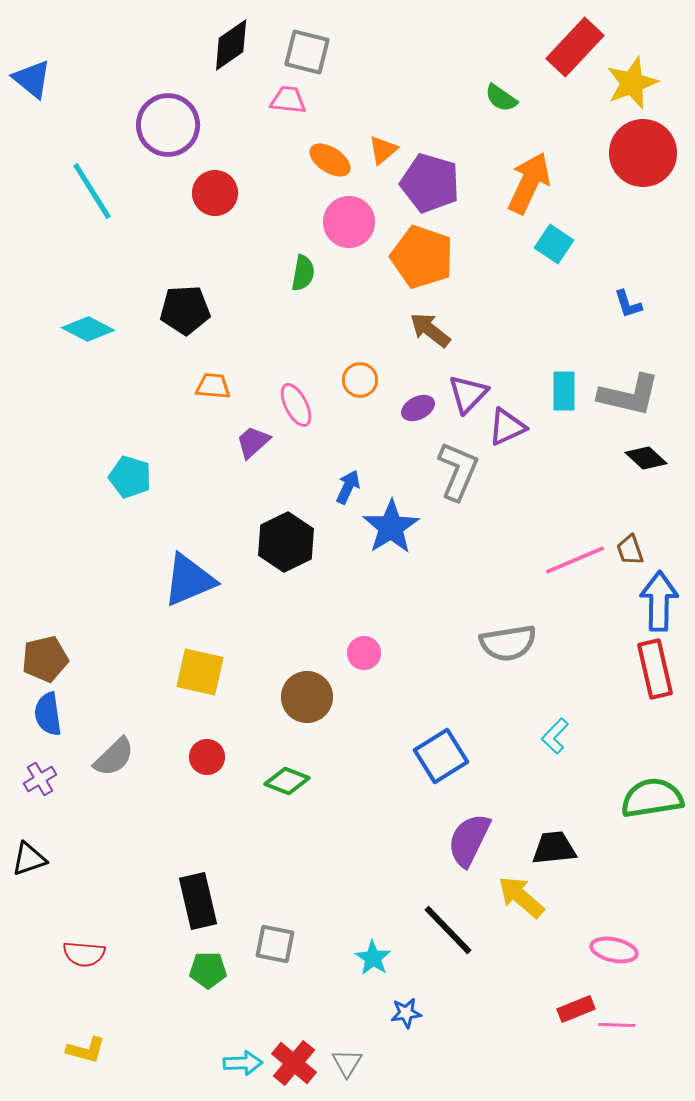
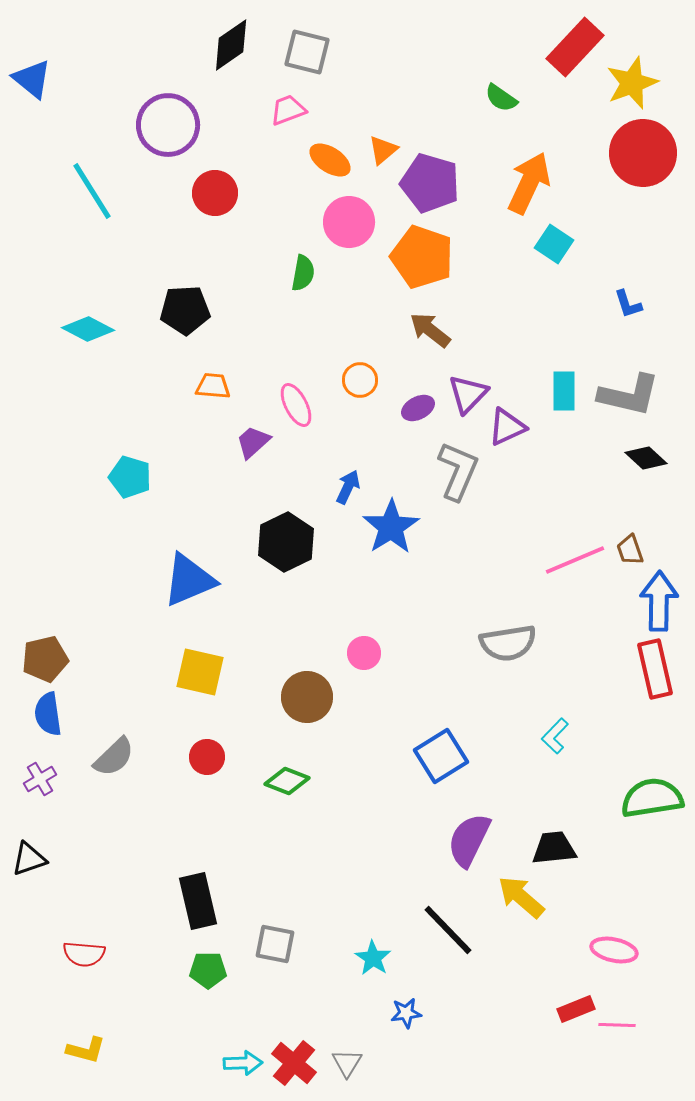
pink trapezoid at (288, 100): moved 10 px down; rotated 27 degrees counterclockwise
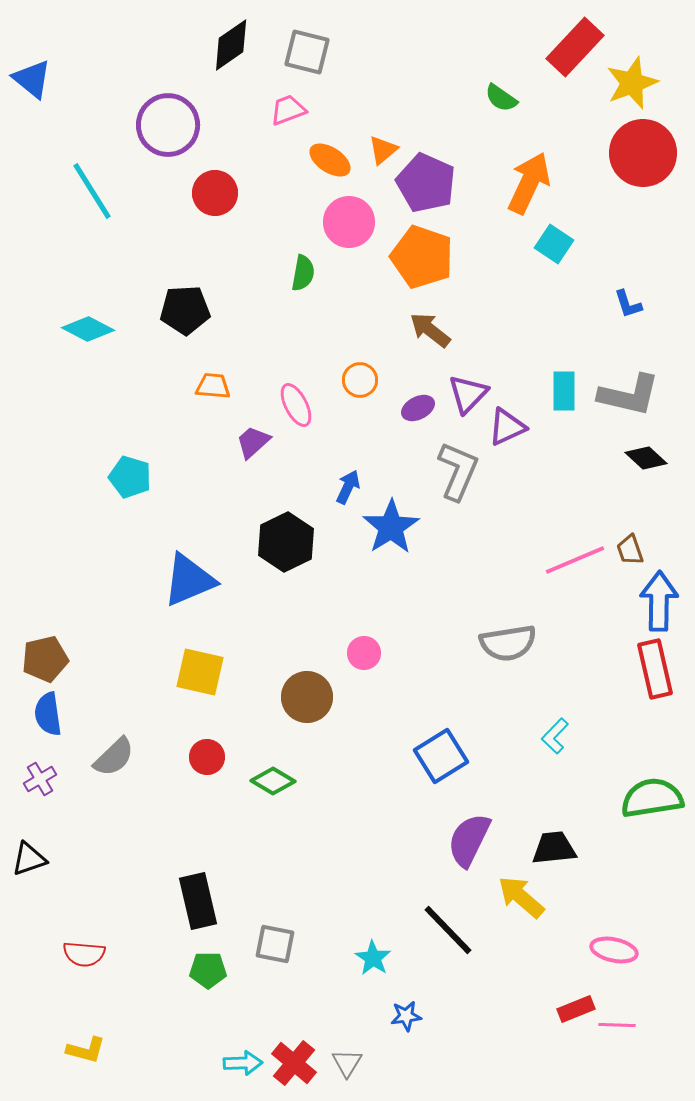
purple pentagon at (430, 183): moved 4 px left; rotated 8 degrees clockwise
green diamond at (287, 781): moved 14 px left; rotated 9 degrees clockwise
blue star at (406, 1013): moved 3 px down
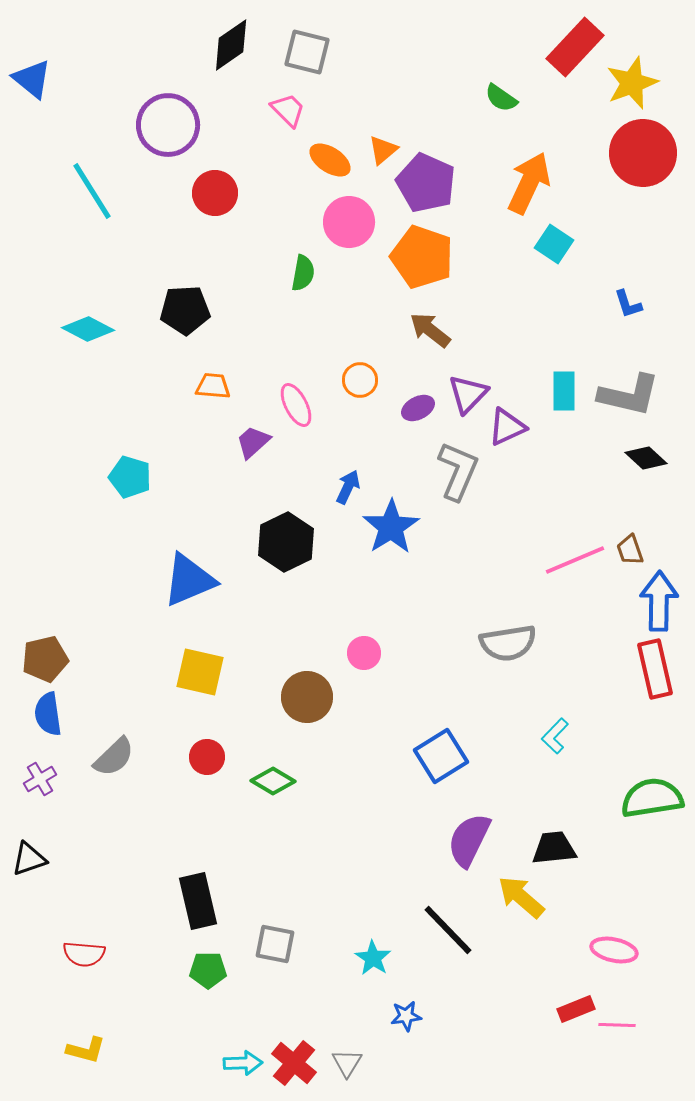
pink trapezoid at (288, 110): rotated 66 degrees clockwise
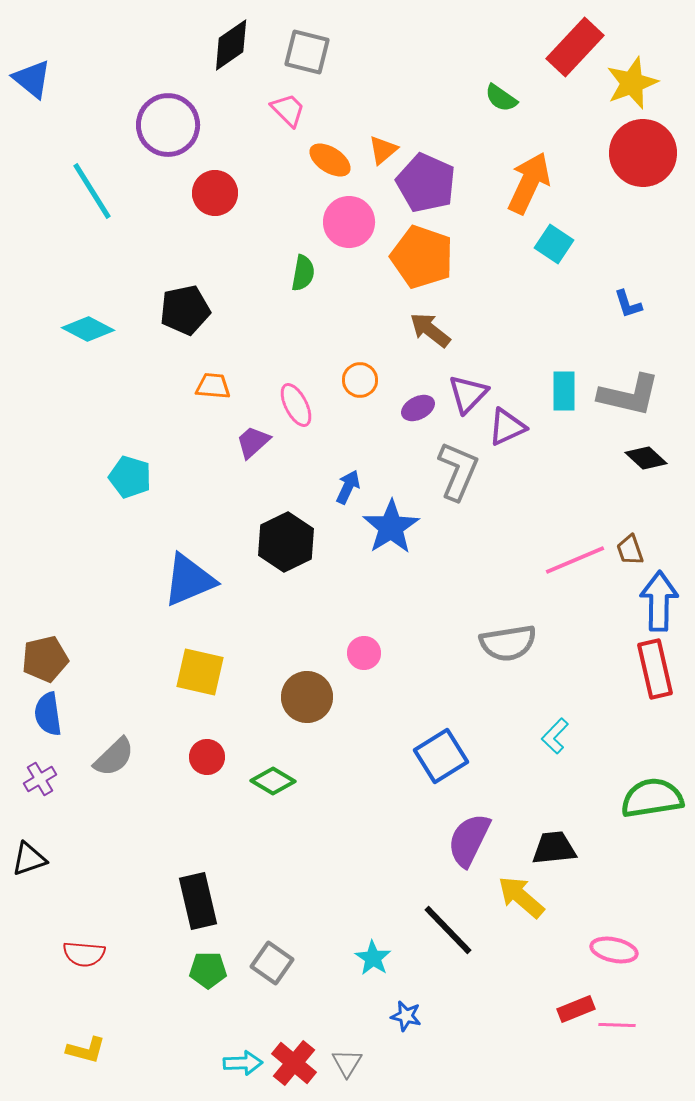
black pentagon at (185, 310): rotated 9 degrees counterclockwise
gray square at (275, 944): moved 3 px left, 19 px down; rotated 24 degrees clockwise
blue star at (406, 1016): rotated 20 degrees clockwise
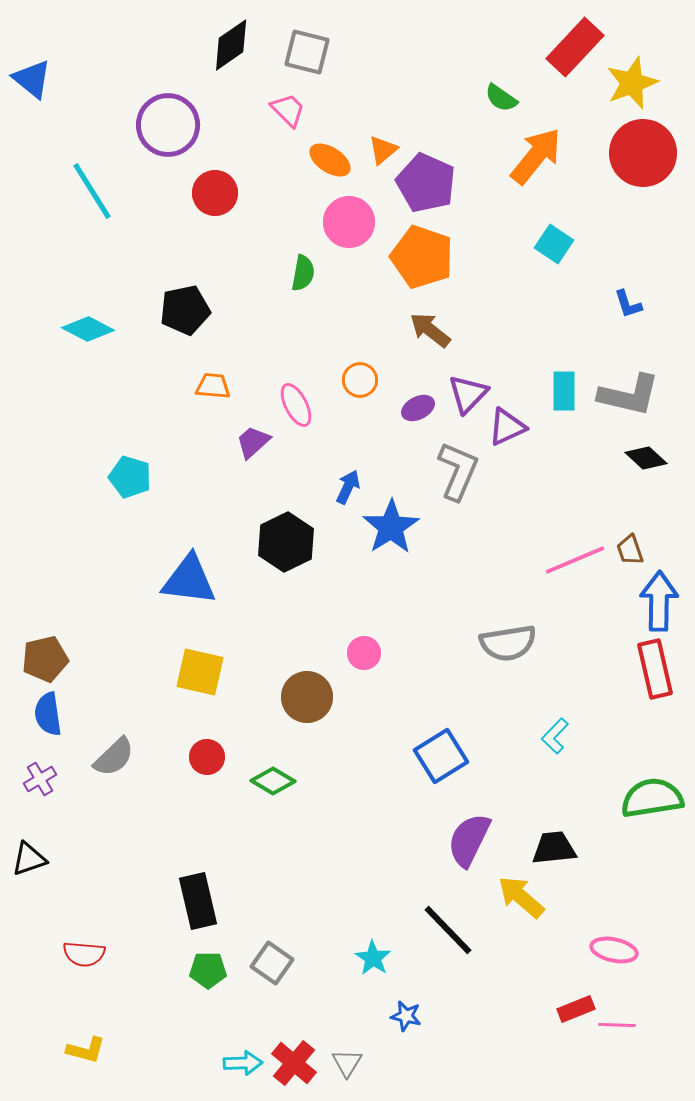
orange arrow at (529, 183): moved 7 px right, 27 px up; rotated 14 degrees clockwise
blue triangle at (189, 580): rotated 30 degrees clockwise
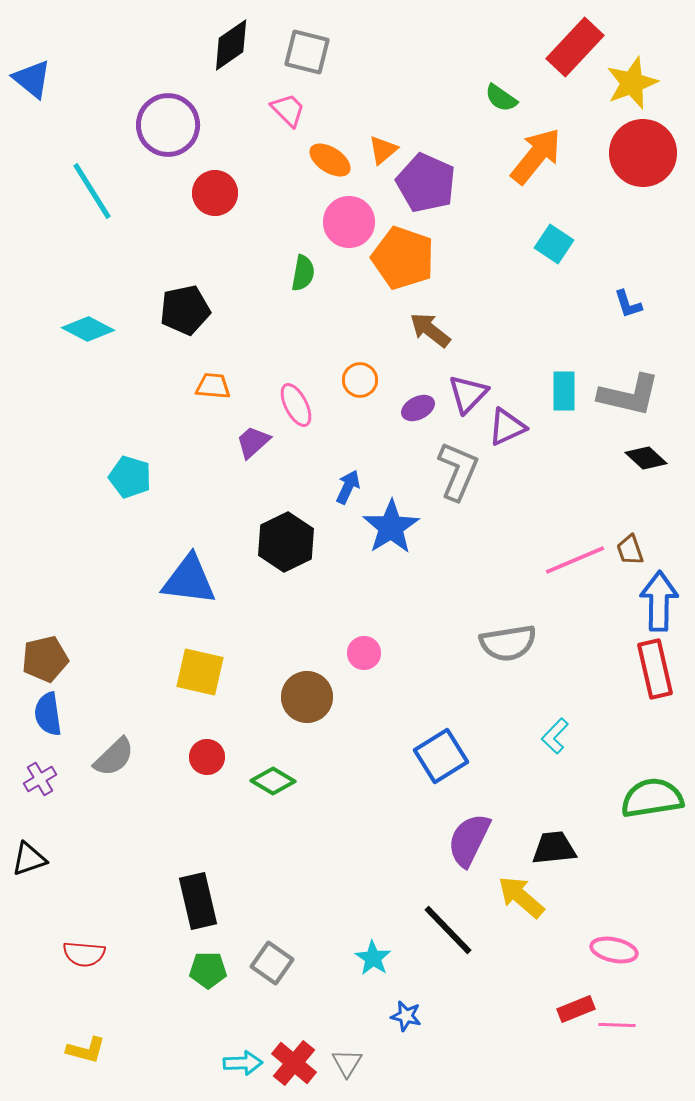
orange pentagon at (422, 257): moved 19 px left, 1 px down
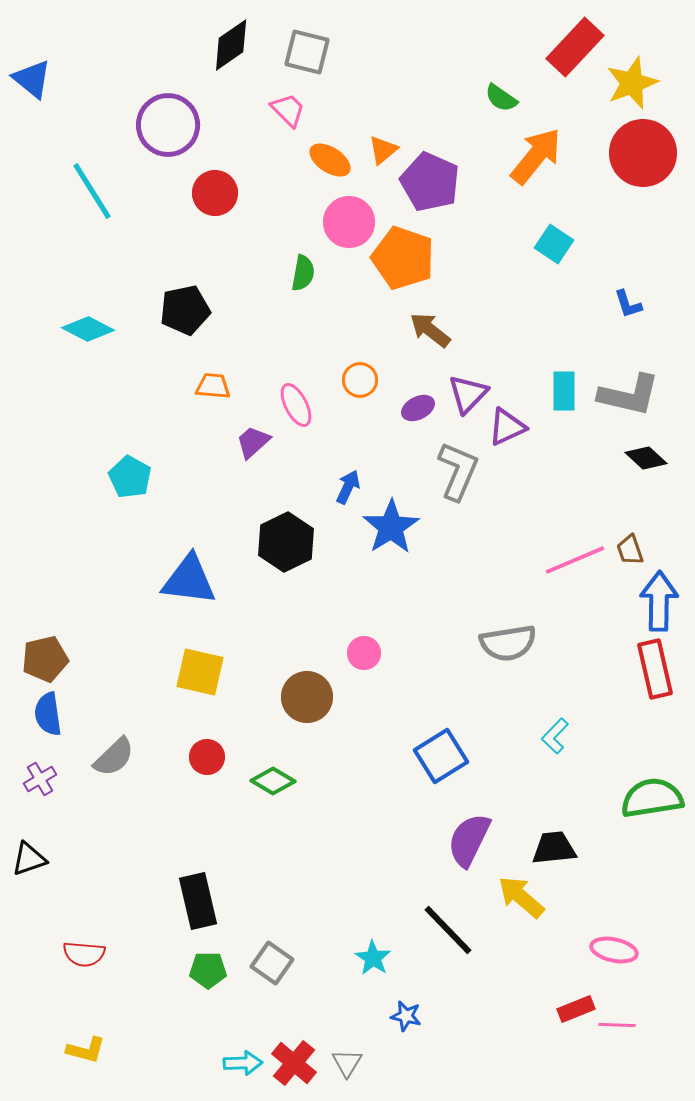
purple pentagon at (426, 183): moved 4 px right, 1 px up
cyan pentagon at (130, 477): rotated 12 degrees clockwise
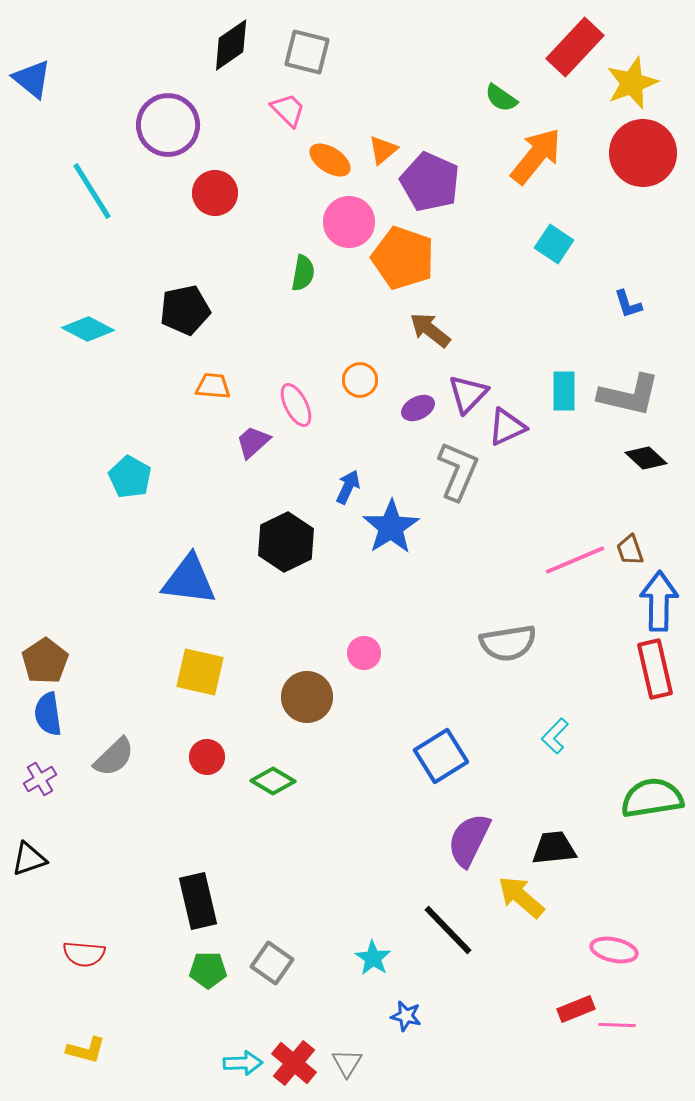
brown pentagon at (45, 659): moved 2 px down; rotated 21 degrees counterclockwise
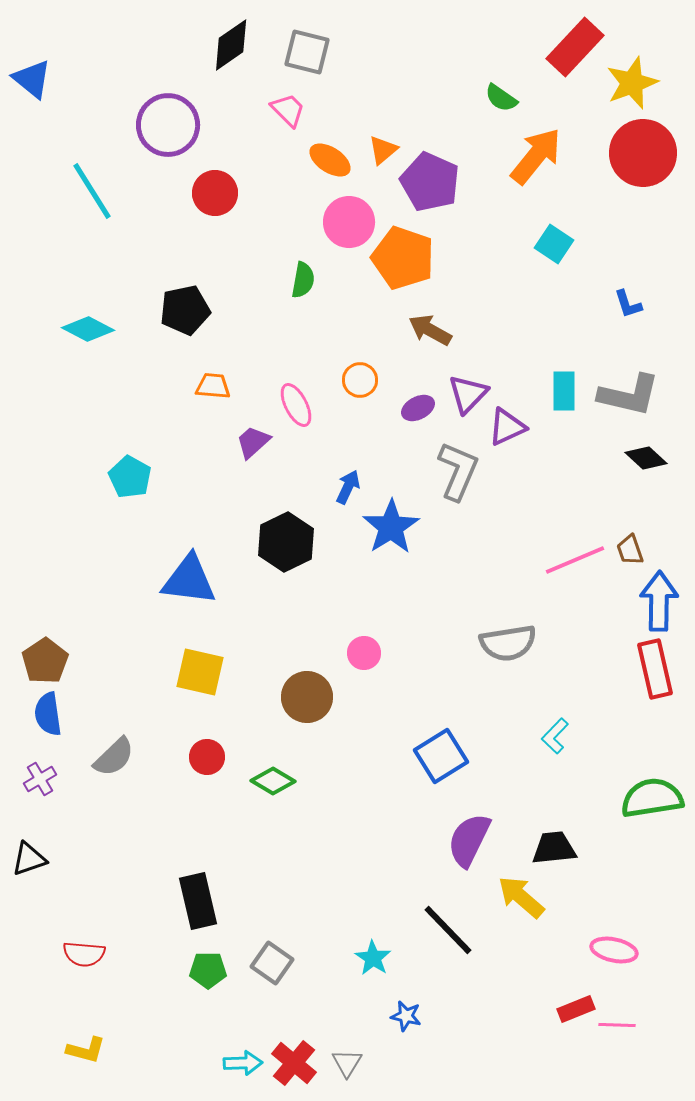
green semicircle at (303, 273): moved 7 px down
brown arrow at (430, 330): rotated 9 degrees counterclockwise
